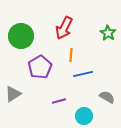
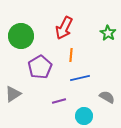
blue line: moved 3 px left, 4 px down
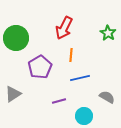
green circle: moved 5 px left, 2 px down
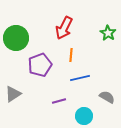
purple pentagon: moved 2 px up; rotated 10 degrees clockwise
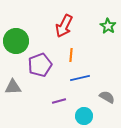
red arrow: moved 2 px up
green star: moved 7 px up
green circle: moved 3 px down
gray triangle: moved 7 px up; rotated 30 degrees clockwise
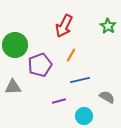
green circle: moved 1 px left, 4 px down
orange line: rotated 24 degrees clockwise
blue line: moved 2 px down
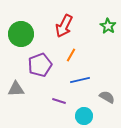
green circle: moved 6 px right, 11 px up
gray triangle: moved 3 px right, 2 px down
purple line: rotated 32 degrees clockwise
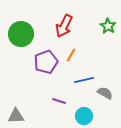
purple pentagon: moved 6 px right, 3 px up
blue line: moved 4 px right
gray triangle: moved 27 px down
gray semicircle: moved 2 px left, 4 px up
